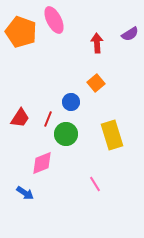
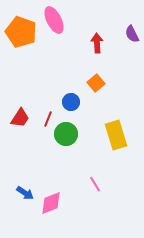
purple semicircle: moved 2 px right; rotated 96 degrees clockwise
yellow rectangle: moved 4 px right
pink diamond: moved 9 px right, 40 px down
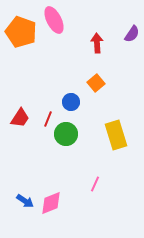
purple semicircle: rotated 120 degrees counterclockwise
pink line: rotated 56 degrees clockwise
blue arrow: moved 8 px down
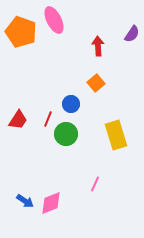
red arrow: moved 1 px right, 3 px down
blue circle: moved 2 px down
red trapezoid: moved 2 px left, 2 px down
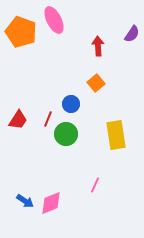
yellow rectangle: rotated 8 degrees clockwise
pink line: moved 1 px down
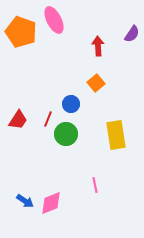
pink line: rotated 35 degrees counterclockwise
